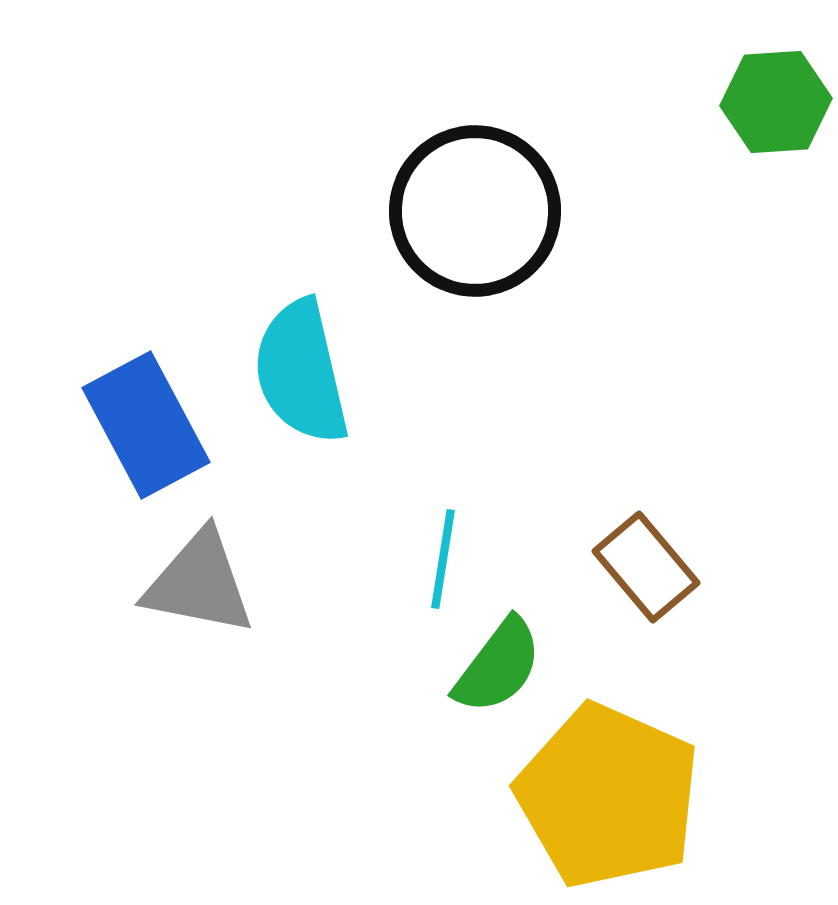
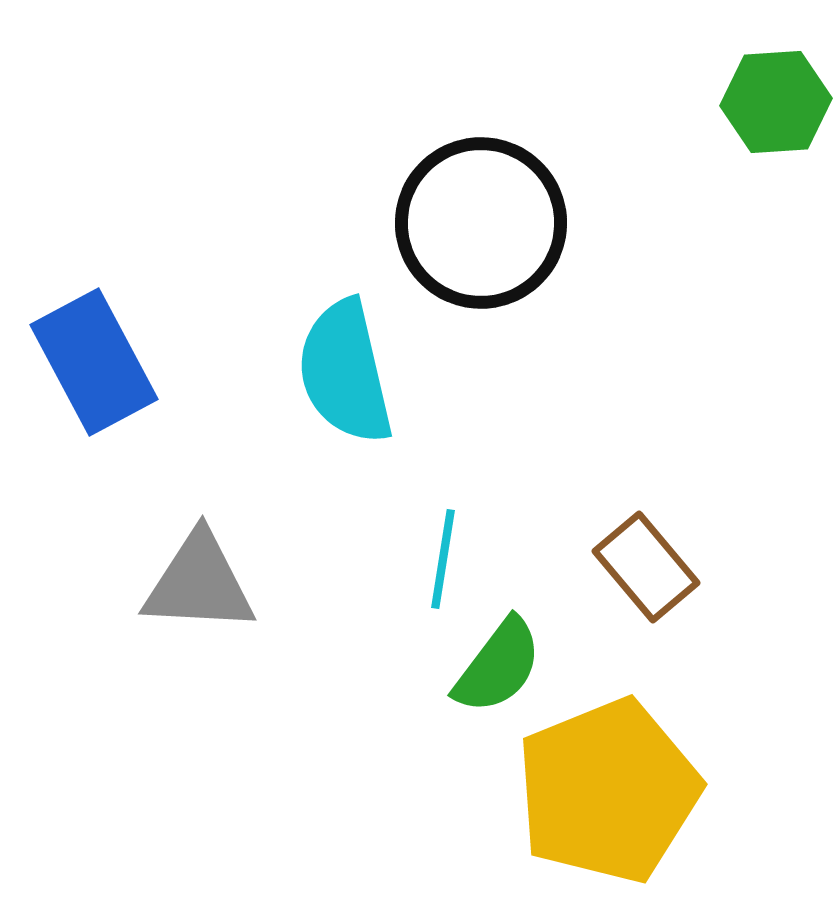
black circle: moved 6 px right, 12 px down
cyan semicircle: moved 44 px right
blue rectangle: moved 52 px left, 63 px up
gray triangle: rotated 8 degrees counterclockwise
yellow pentagon: moved 5 px up; rotated 26 degrees clockwise
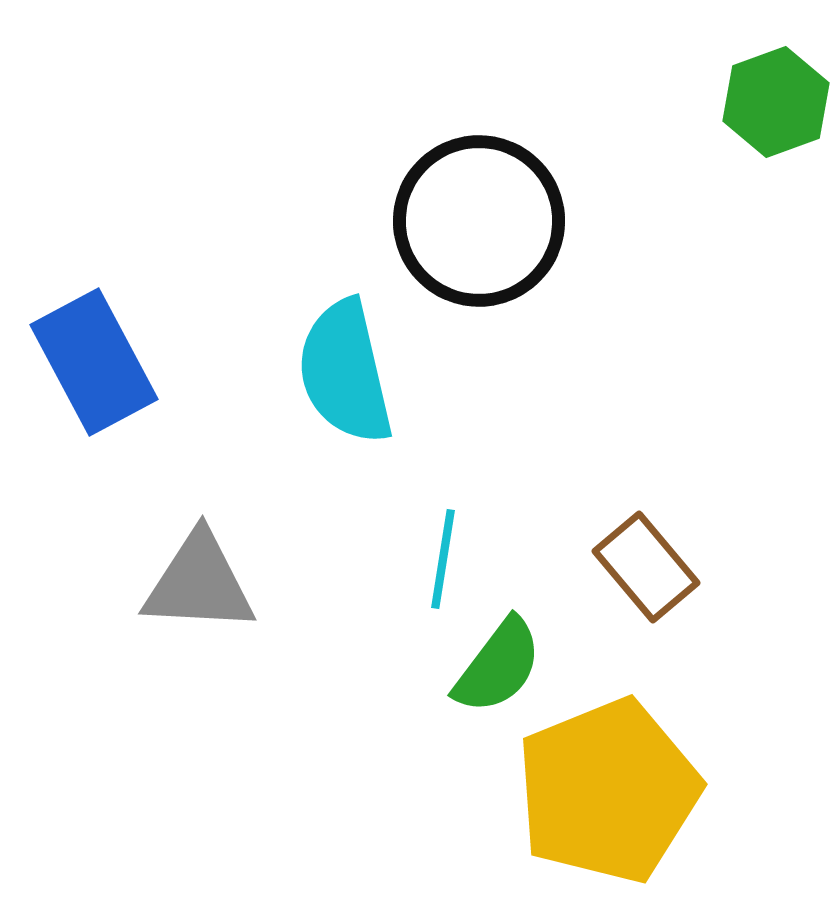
green hexagon: rotated 16 degrees counterclockwise
black circle: moved 2 px left, 2 px up
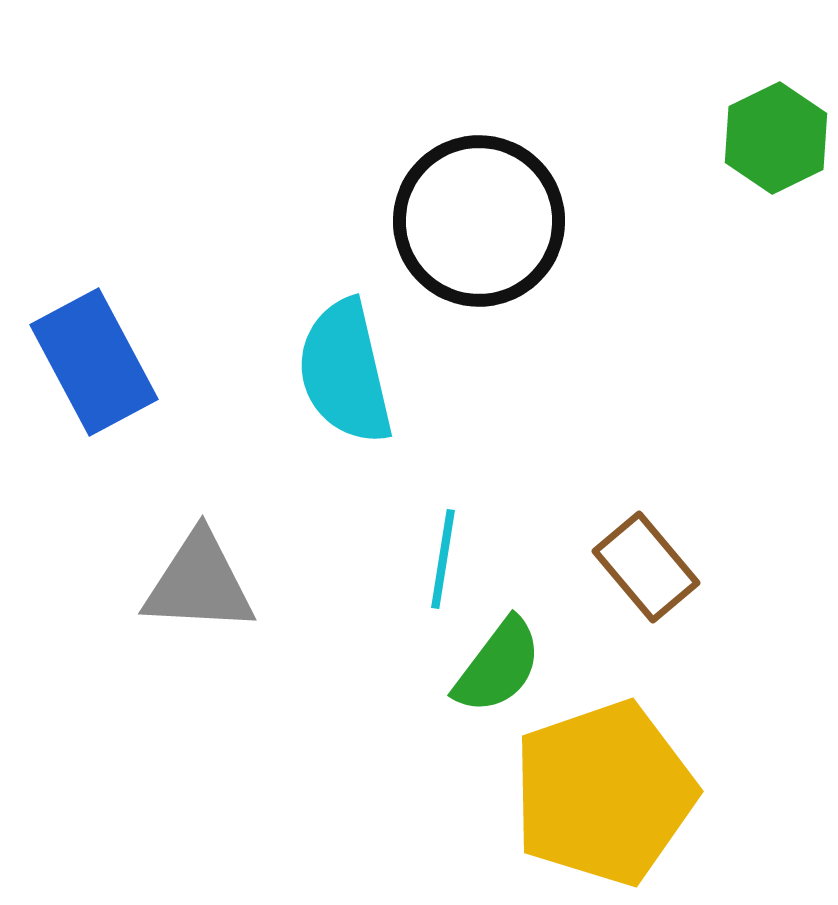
green hexagon: moved 36 px down; rotated 6 degrees counterclockwise
yellow pentagon: moved 4 px left, 2 px down; rotated 3 degrees clockwise
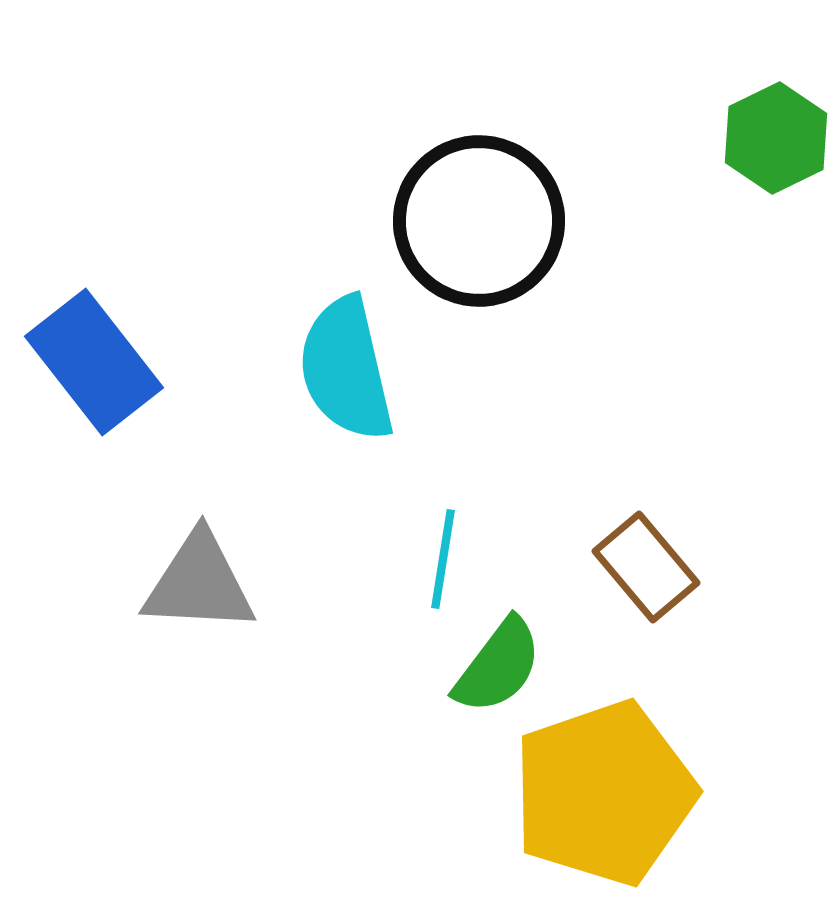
blue rectangle: rotated 10 degrees counterclockwise
cyan semicircle: moved 1 px right, 3 px up
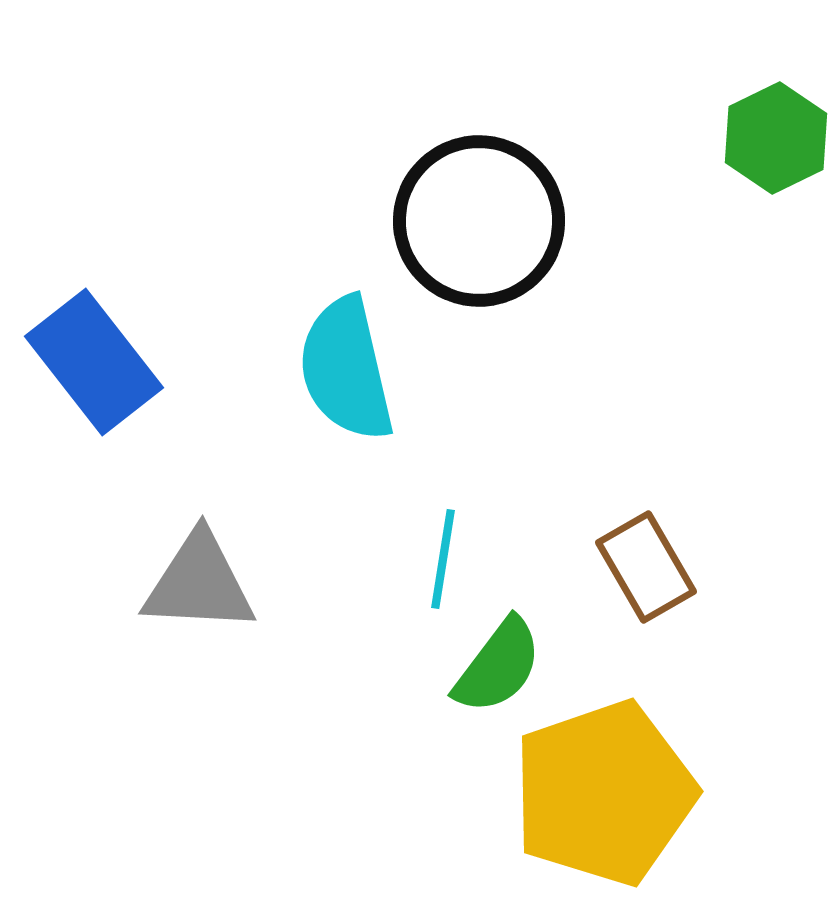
brown rectangle: rotated 10 degrees clockwise
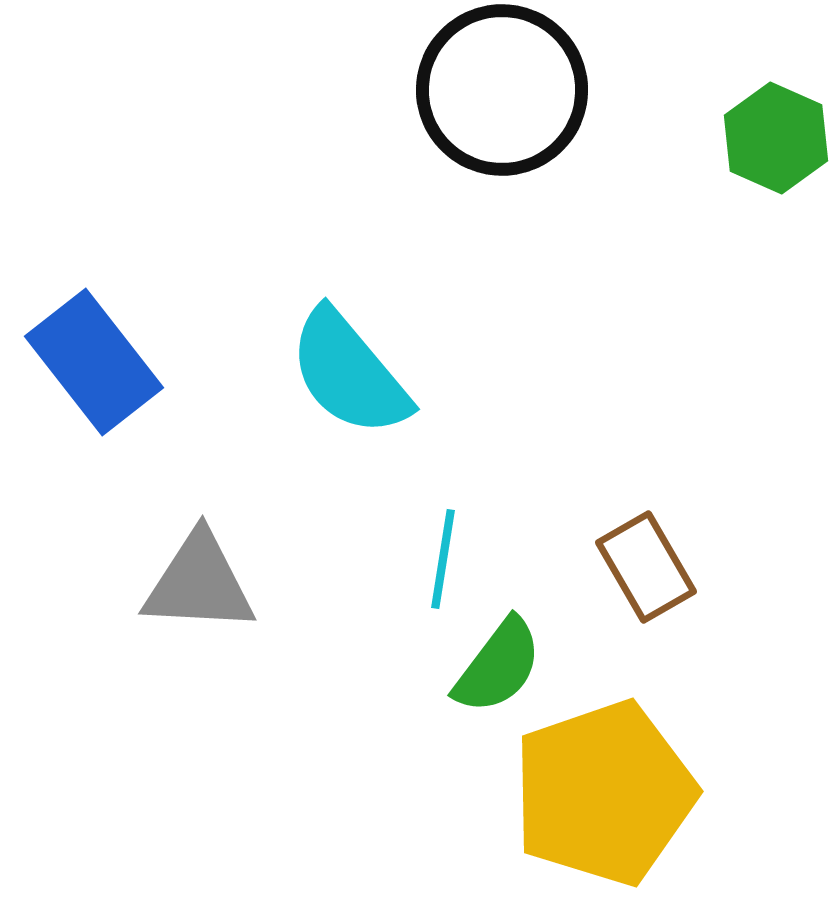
green hexagon: rotated 10 degrees counterclockwise
black circle: moved 23 px right, 131 px up
cyan semicircle: moved 3 px right, 4 px down; rotated 27 degrees counterclockwise
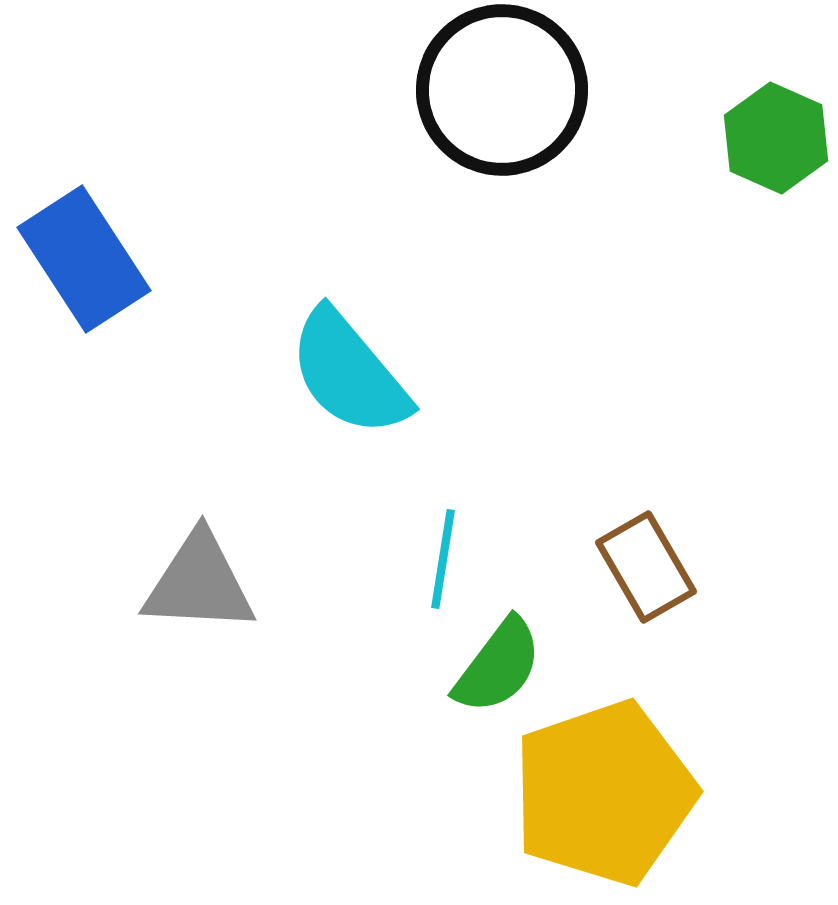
blue rectangle: moved 10 px left, 103 px up; rotated 5 degrees clockwise
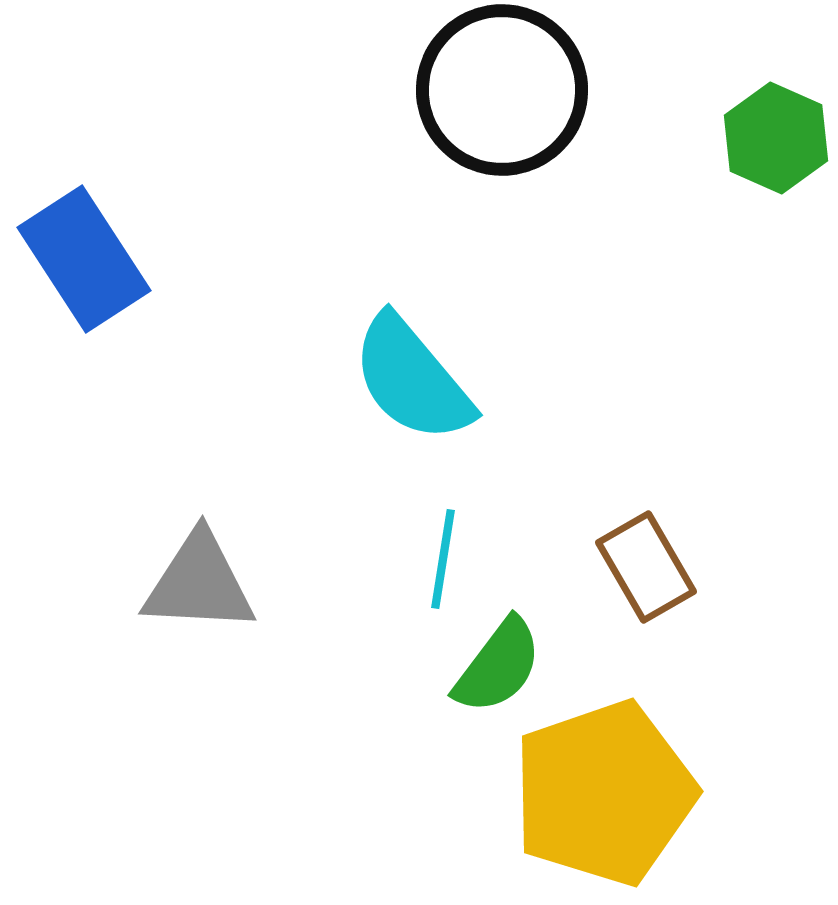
cyan semicircle: moved 63 px right, 6 px down
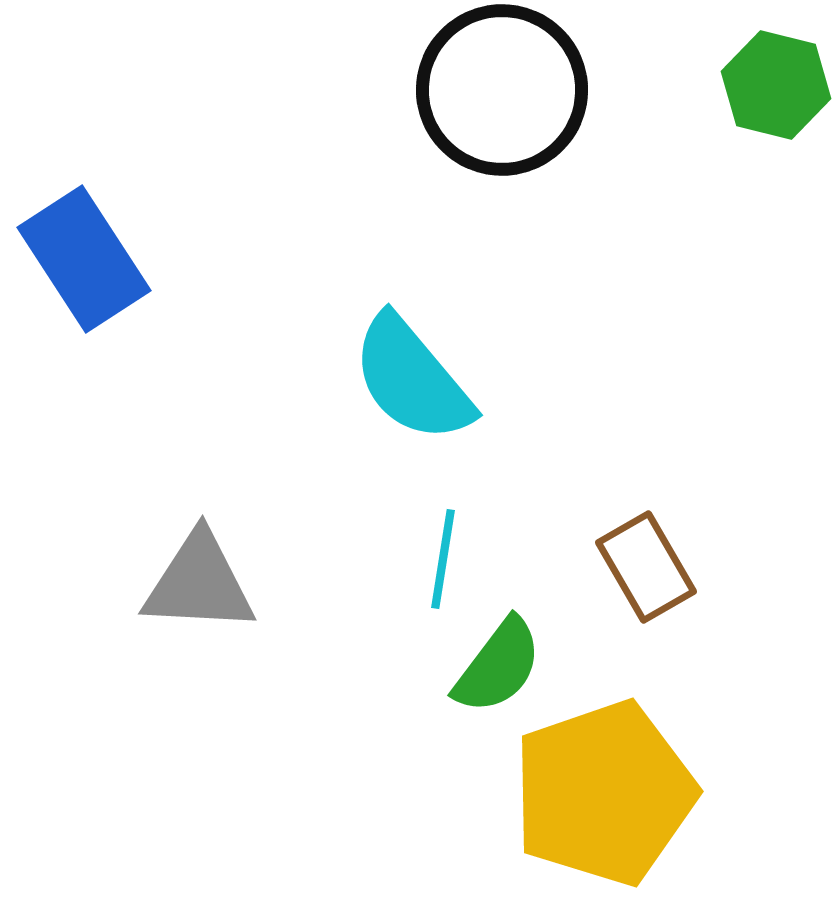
green hexagon: moved 53 px up; rotated 10 degrees counterclockwise
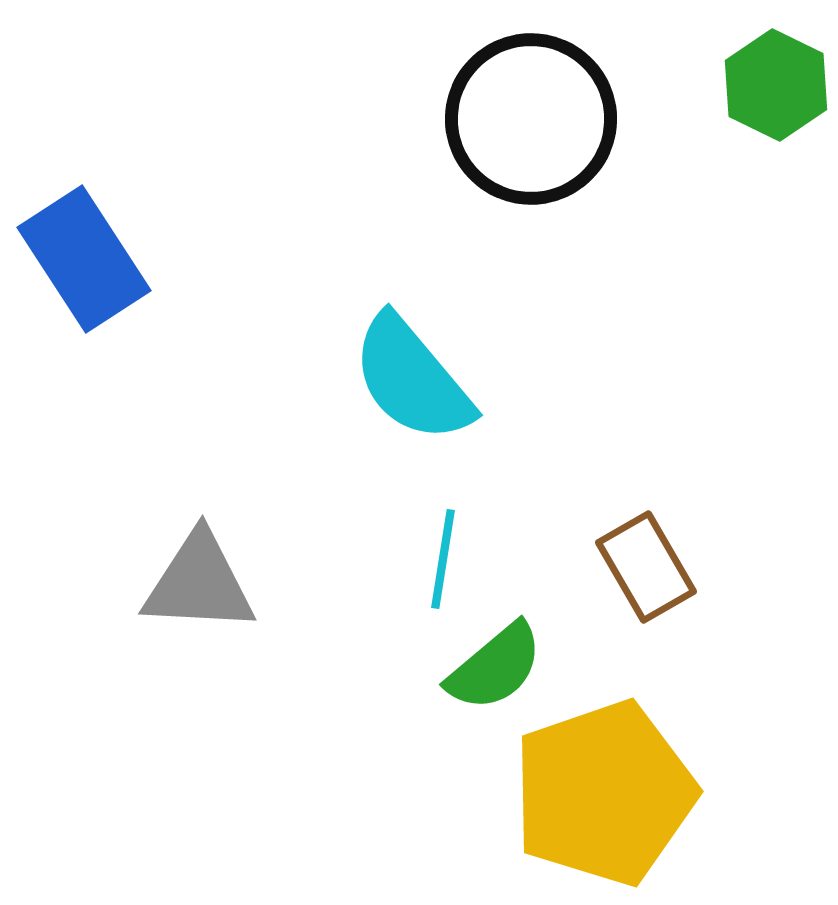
green hexagon: rotated 12 degrees clockwise
black circle: moved 29 px right, 29 px down
green semicircle: moved 3 px left, 1 px down; rotated 13 degrees clockwise
